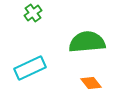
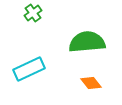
cyan rectangle: moved 1 px left, 1 px down
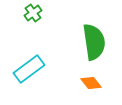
green semicircle: moved 7 px right; rotated 87 degrees clockwise
cyan rectangle: rotated 12 degrees counterclockwise
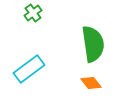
green semicircle: moved 1 px left, 2 px down
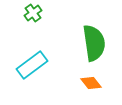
green semicircle: moved 1 px right, 1 px up
cyan rectangle: moved 3 px right, 4 px up
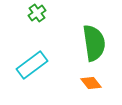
green cross: moved 4 px right
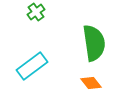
green cross: moved 1 px left, 1 px up
cyan rectangle: moved 1 px down
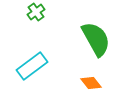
green semicircle: moved 2 px right, 4 px up; rotated 21 degrees counterclockwise
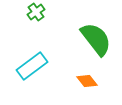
green semicircle: rotated 9 degrees counterclockwise
orange diamond: moved 4 px left, 2 px up
